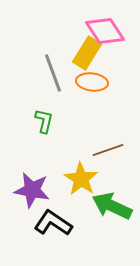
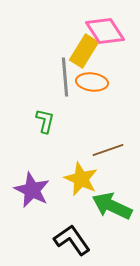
yellow rectangle: moved 3 px left, 2 px up
gray line: moved 12 px right, 4 px down; rotated 15 degrees clockwise
green L-shape: moved 1 px right
yellow star: rotated 8 degrees counterclockwise
purple star: rotated 15 degrees clockwise
black L-shape: moved 19 px right, 17 px down; rotated 21 degrees clockwise
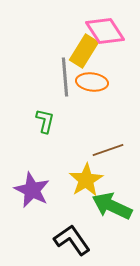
yellow star: moved 5 px right, 1 px down; rotated 16 degrees clockwise
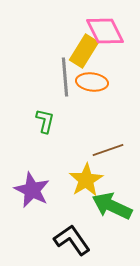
pink diamond: rotated 6 degrees clockwise
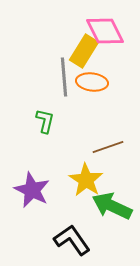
gray line: moved 1 px left
brown line: moved 3 px up
yellow star: rotated 8 degrees counterclockwise
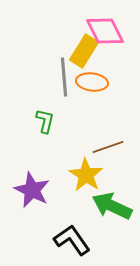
yellow star: moved 5 px up
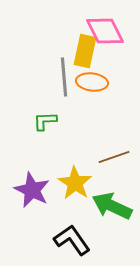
yellow rectangle: moved 1 px right; rotated 20 degrees counterclockwise
green L-shape: rotated 105 degrees counterclockwise
brown line: moved 6 px right, 10 px down
yellow star: moved 11 px left, 8 px down
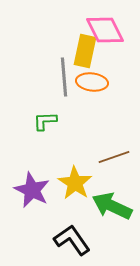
pink diamond: moved 1 px up
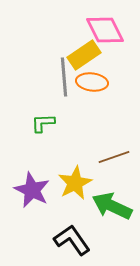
yellow rectangle: moved 1 px left, 4 px down; rotated 44 degrees clockwise
green L-shape: moved 2 px left, 2 px down
yellow star: rotated 12 degrees clockwise
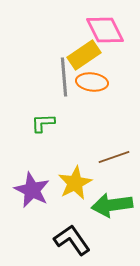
green arrow: moved 1 px up; rotated 33 degrees counterclockwise
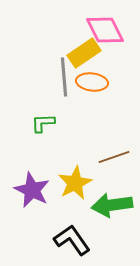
yellow rectangle: moved 2 px up
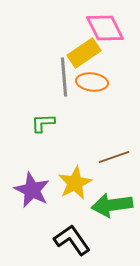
pink diamond: moved 2 px up
